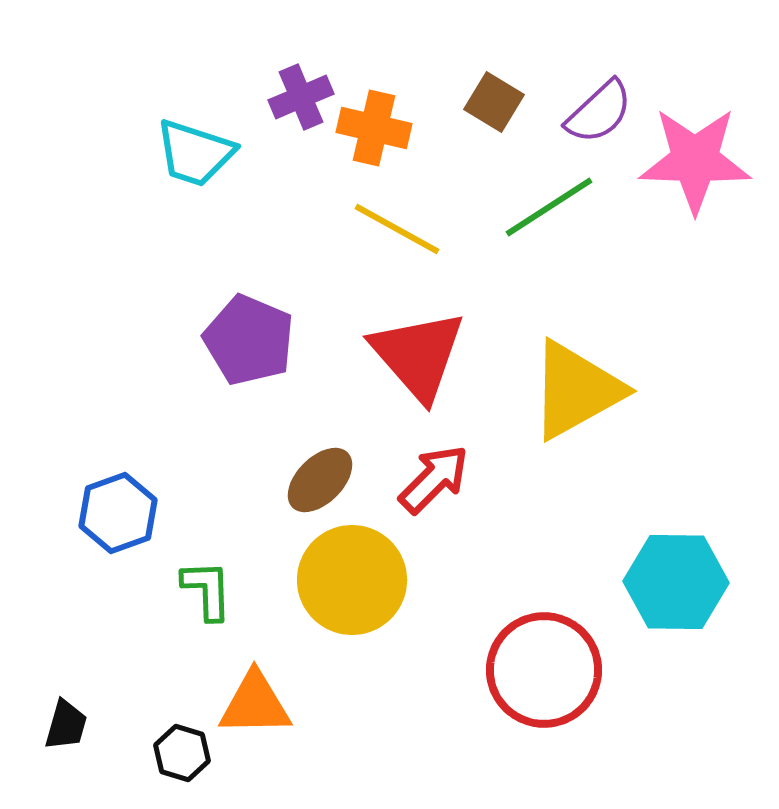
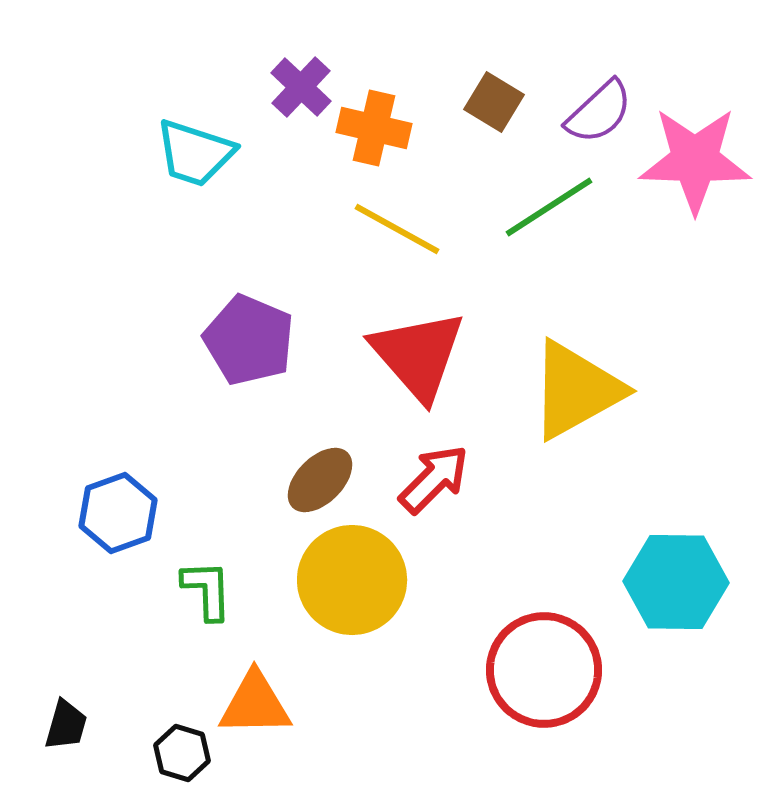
purple cross: moved 10 px up; rotated 24 degrees counterclockwise
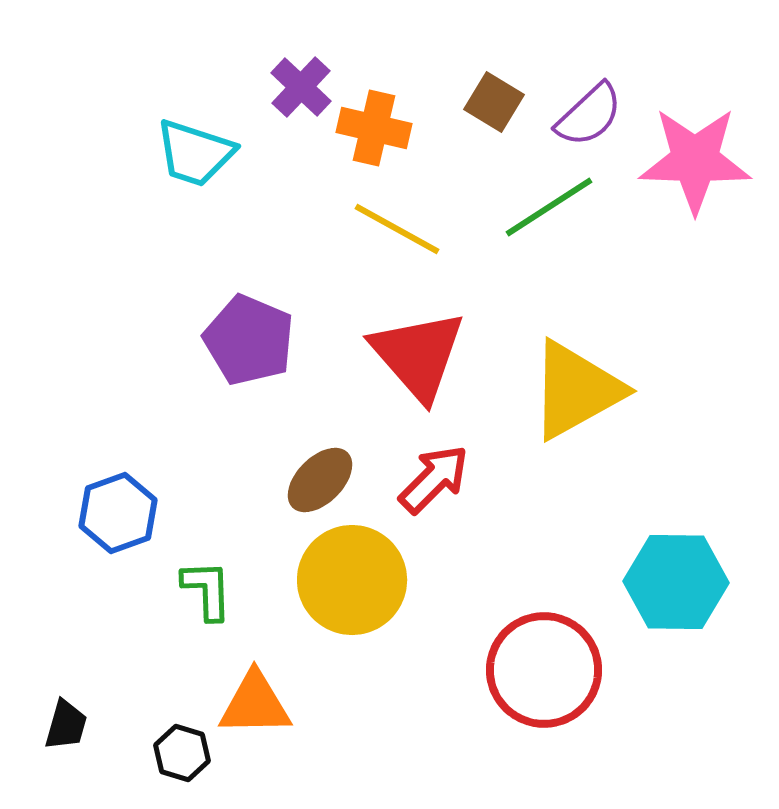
purple semicircle: moved 10 px left, 3 px down
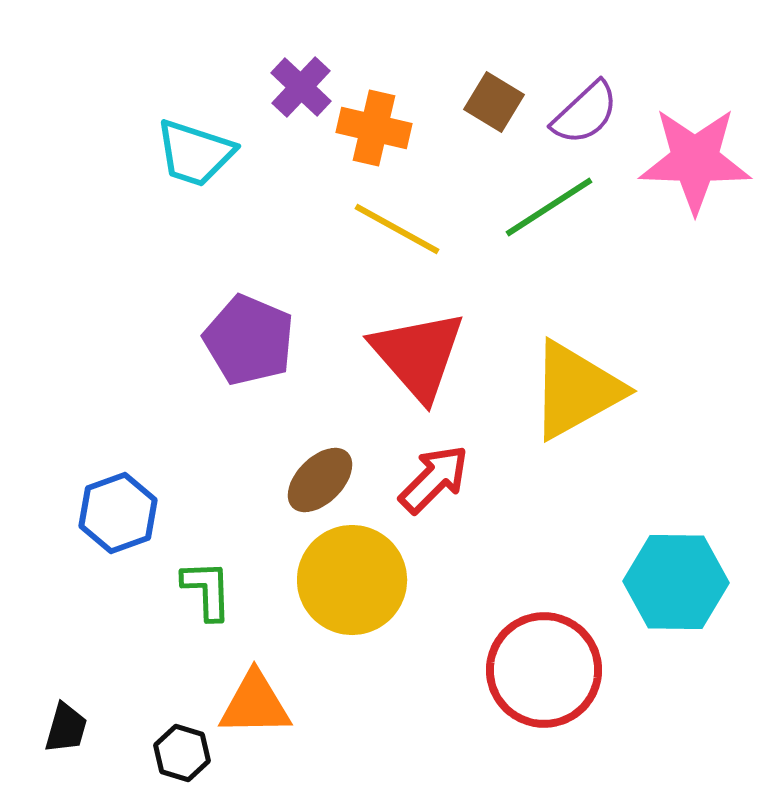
purple semicircle: moved 4 px left, 2 px up
black trapezoid: moved 3 px down
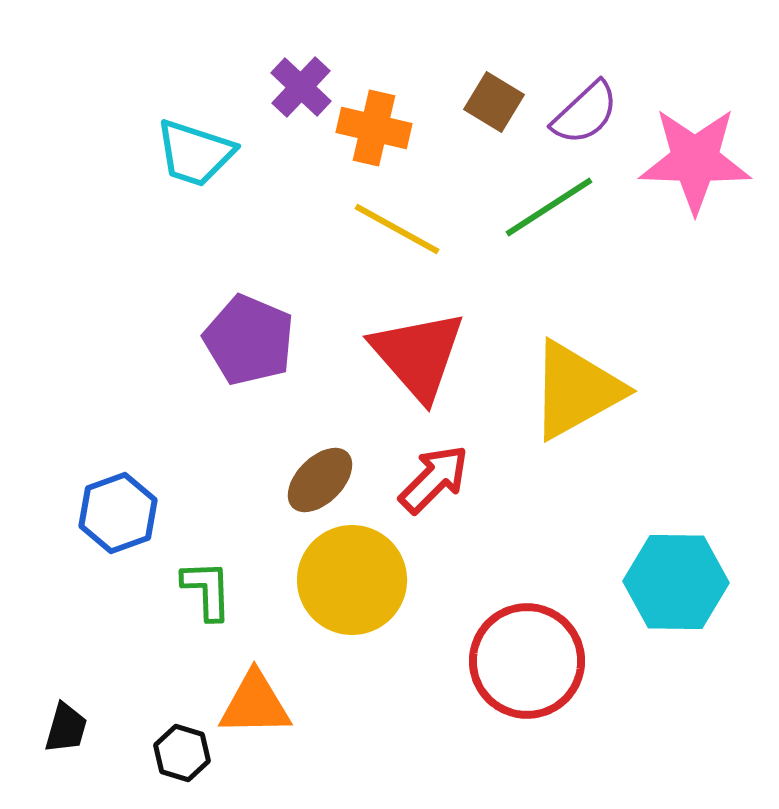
red circle: moved 17 px left, 9 px up
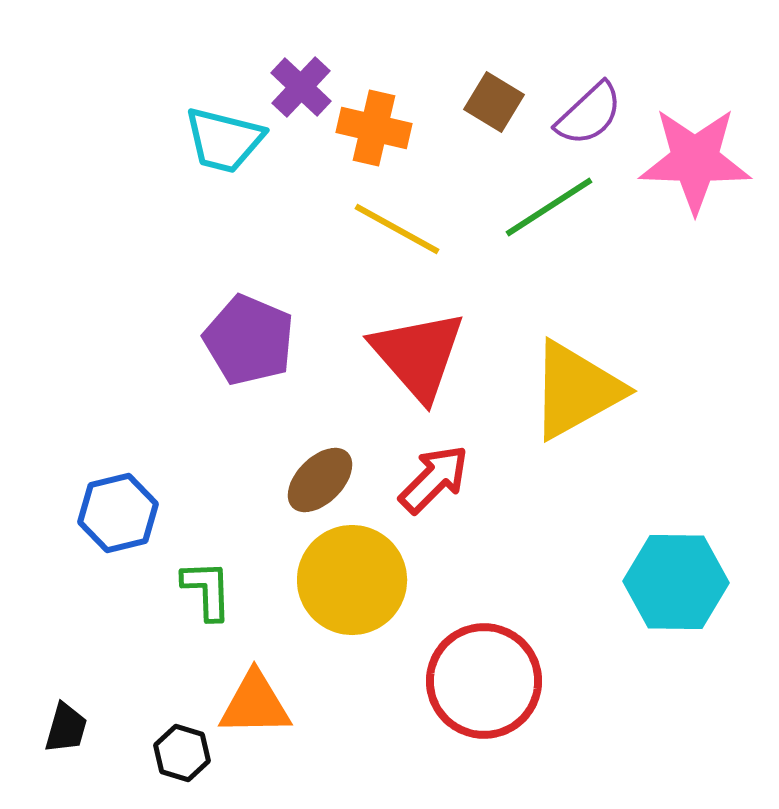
purple semicircle: moved 4 px right, 1 px down
cyan trapezoid: moved 29 px right, 13 px up; rotated 4 degrees counterclockwise
blue hexagon: rotated 6 degrees clockwise
red circle: moved 43 px left, 20 px down
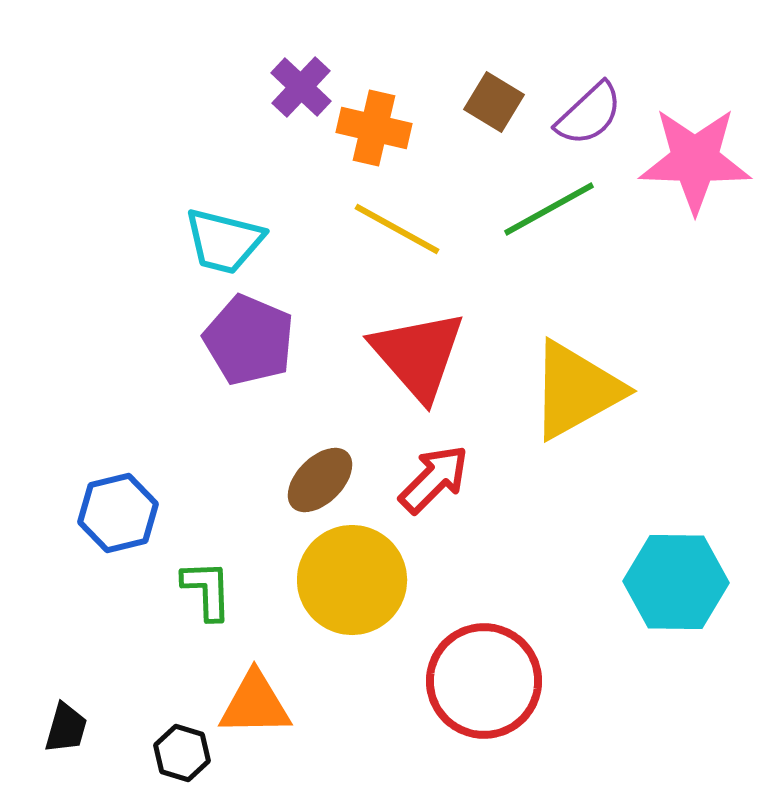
cyan trapezoid: moved 101 px down
green line: moved 2 px down; rotated 4 degrees clockwise
